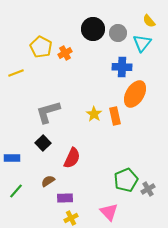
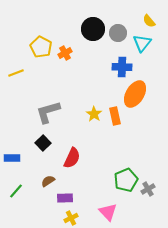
pink triangle: moved 1 px left
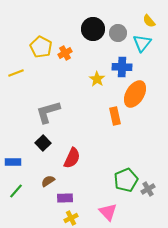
yellow star: moved 3 px right, 35 px up
blue rectangle: moved 1 px right, 4 px down
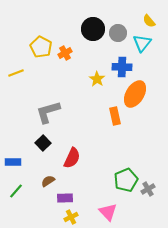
yellow cross: moved 1 px up
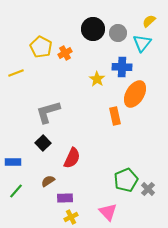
yellow semicircle: rotated 88 degrees clockwise
gray cross: rotated 16 degrees counterclockwise
